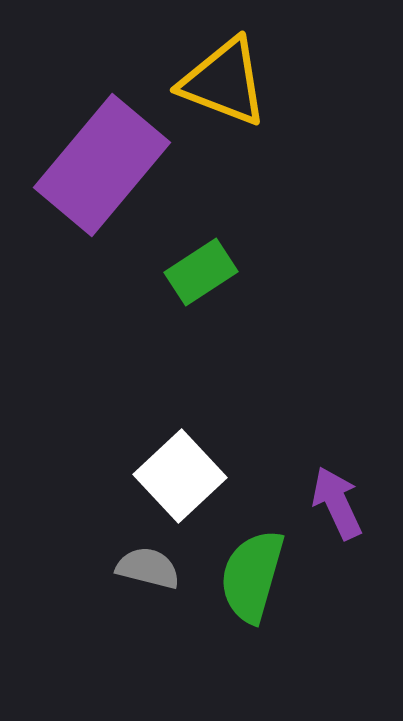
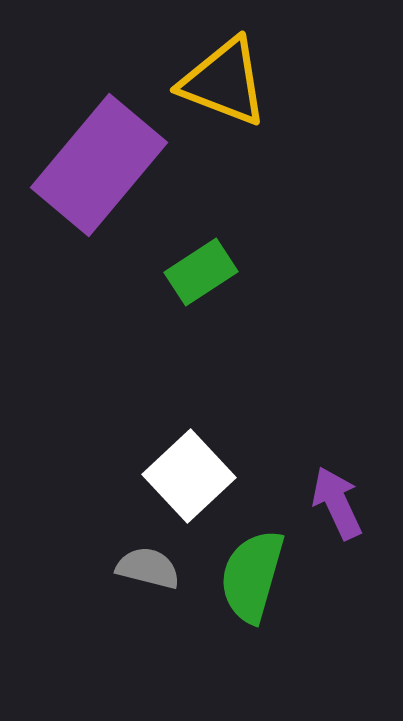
purple rectangle: moved 3 px left
white square: moved 9 px right
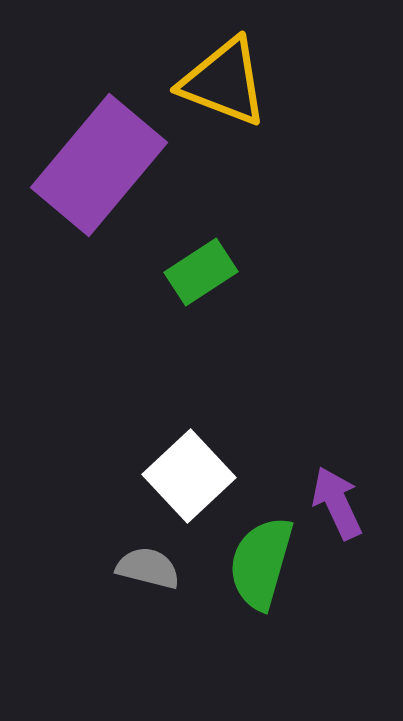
green semicircle: moved 9 px right, 13 px up
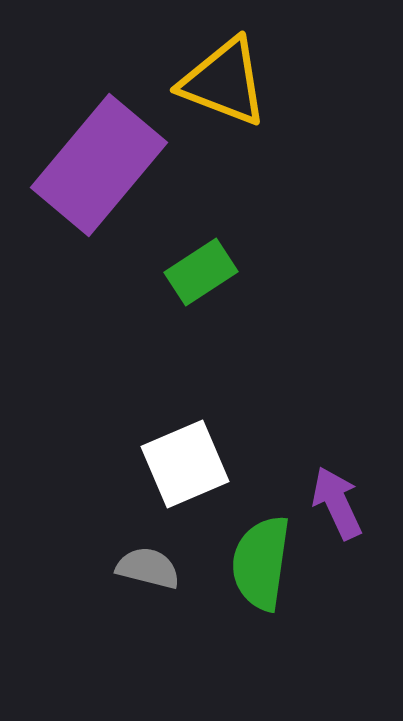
white square: moved 4 px left, 12 px up; rotated 20 degrees clockwise
green semicircle: rotated 8 degrees counterclockwise
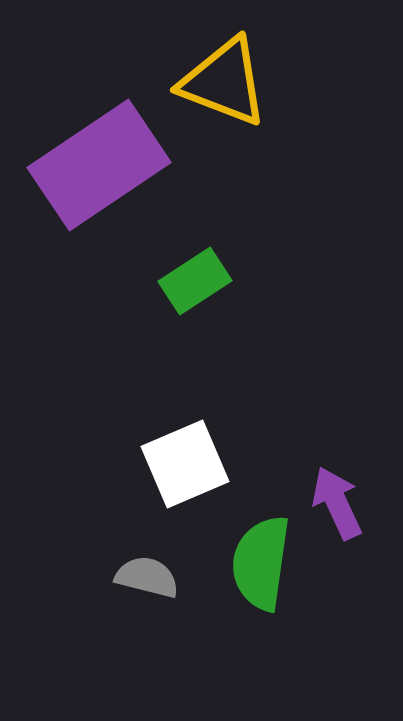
purple rectangle: rotated 16 degrees clockwise
green rectangle: moved 6 px left, 9 px down
gray semicircle: moved 1 px left, 9 px down
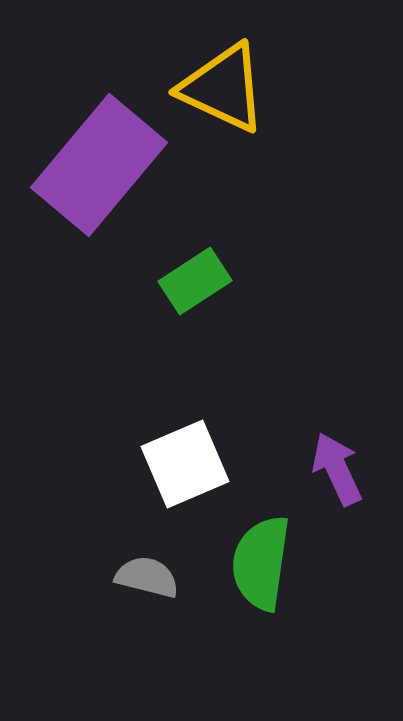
yellow triangle: moved 1 px left, 6 px down; rotated 4 degrees clockwise
purple rectangle: rotated 16 degrees counterclockwise
purple arrow: moved 34 px up
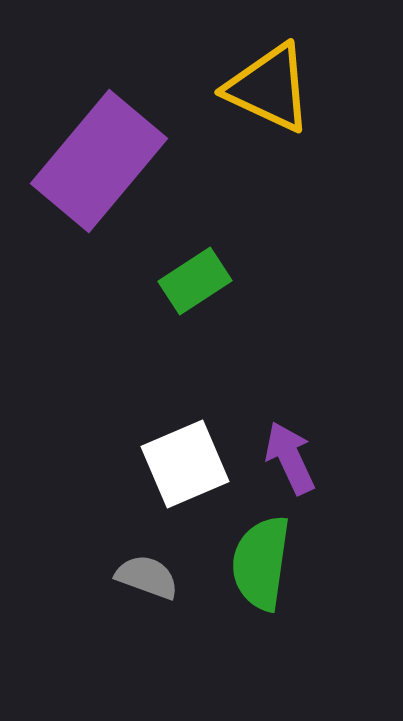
yellow triangle: moved 46 px right
purple rectangle: moved 4 px up
purple arrow: moved 47 px left, 11 px up
gray semicircle: rotated 6 degrees clockwise
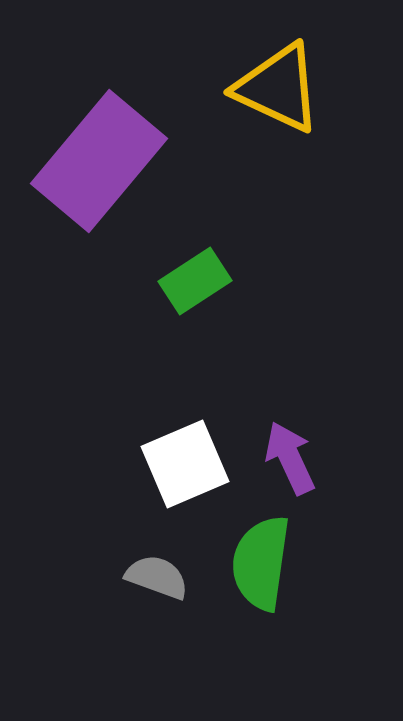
yellow triangle: moved 9 px right
gray semicircle: moved 10 px right
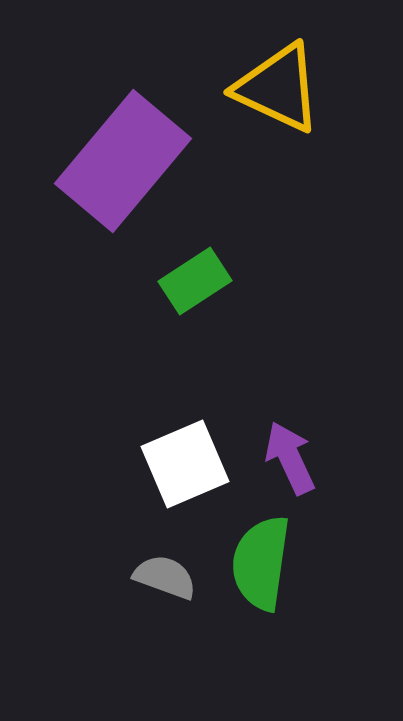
purple rectangle: moved 24 px right
gray semicircle: moved 8 px right
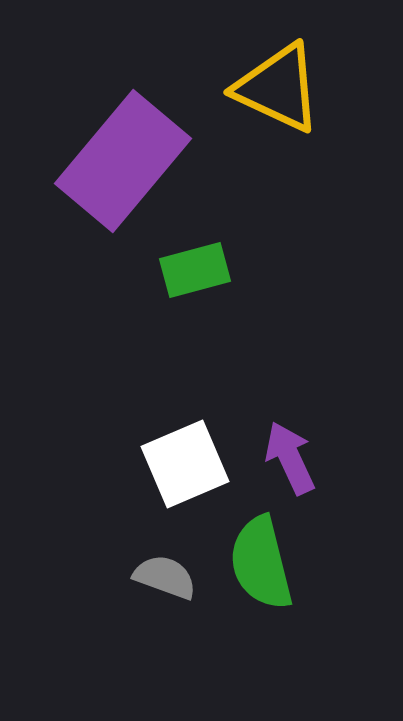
green rectangle: moved 11 px up; rotated 18 degrees clockwise
green semicircle: rotated 22 degrees counterclockwise
